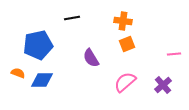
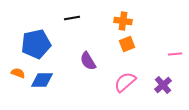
blue pentagon: moved 2 px left, 1 px up
pink line: moved 1 px right
purple semicircle: moved 3 px left, 3 px down
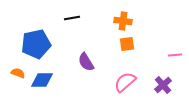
orange square: rotated 14 degrees clockwise
pink line: moved 1 px down
purple semicircle: moved 2 px left, 1 px down
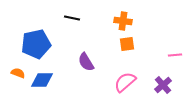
black line: rotated 21 degrees clockwise
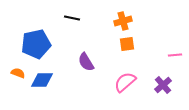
orange cross: rotated 24 degrees counterclockwise
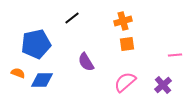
black line: rotated 49 degrees counterclockwise
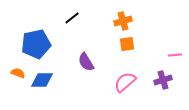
purple cross: moved 5 px up; rotated 24 degrees clockwise
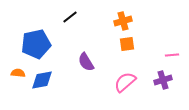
black line: moved 2 px left, 1 px up
pink line: moved 3 px left
orange semicircle: rotated 16 degrees counterclockwise
blue diamond: rotated 10 degrees counterclockwise
